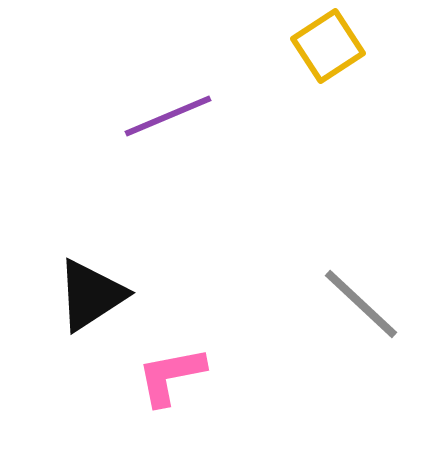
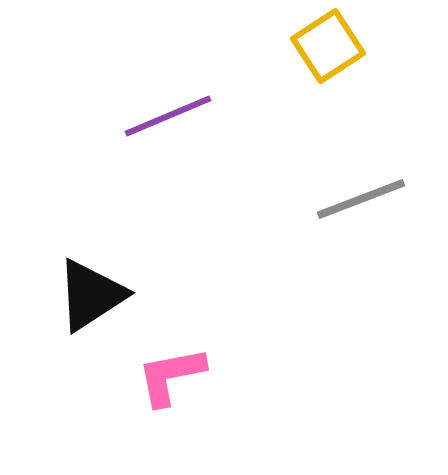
gray line: moved 105 px up; rotated 64 degrees counterclockwise
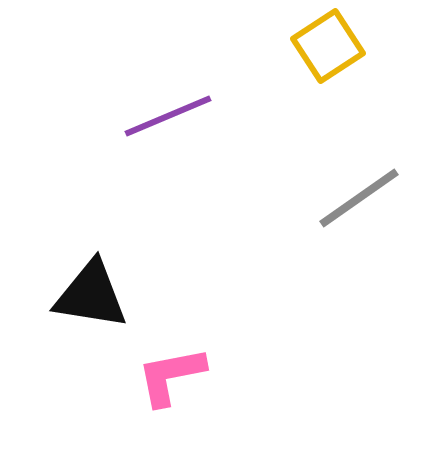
gray line: moved 2 px left, 1 px up; rotated 14 degrees counterclockwise
black triangle: rotated 42 degrees clockwise
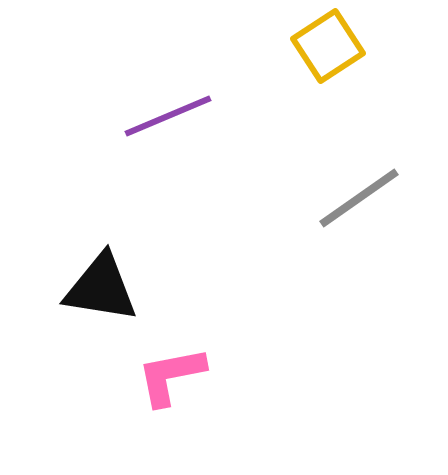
black triangle: moved 10 px right, 7 px up
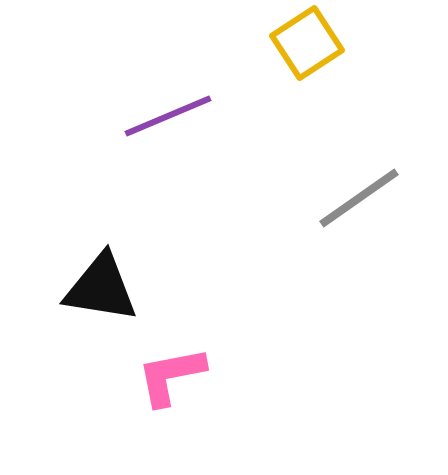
yellow square: moved 21 px left, 3 px up
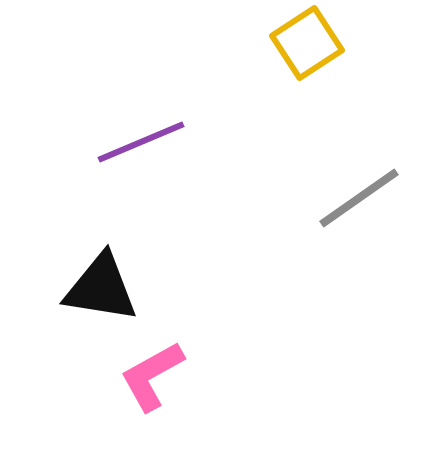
purple line: moved 27 px left, 26 px down
pink L-shape: moved 19 px left; rotated 18 degrees counterclockwise
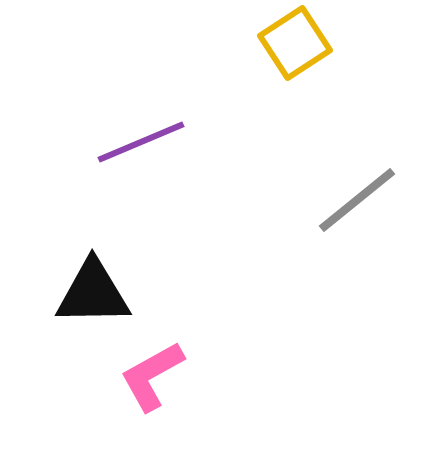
yellow square: moved 12 px left
gray line: moved 2 px left, 2 px down; rotated 4 degrees counterclockwise
black triangle: moved 8 px left, 5 px down; rotated 10 degrees counterclockwise
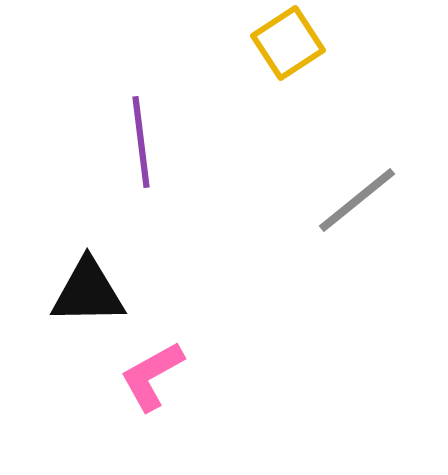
yellow square: moved 7 px left
purple line: rotated 74 degrees counterclockwise
black triangle: moved 5 px left, 1 px up
